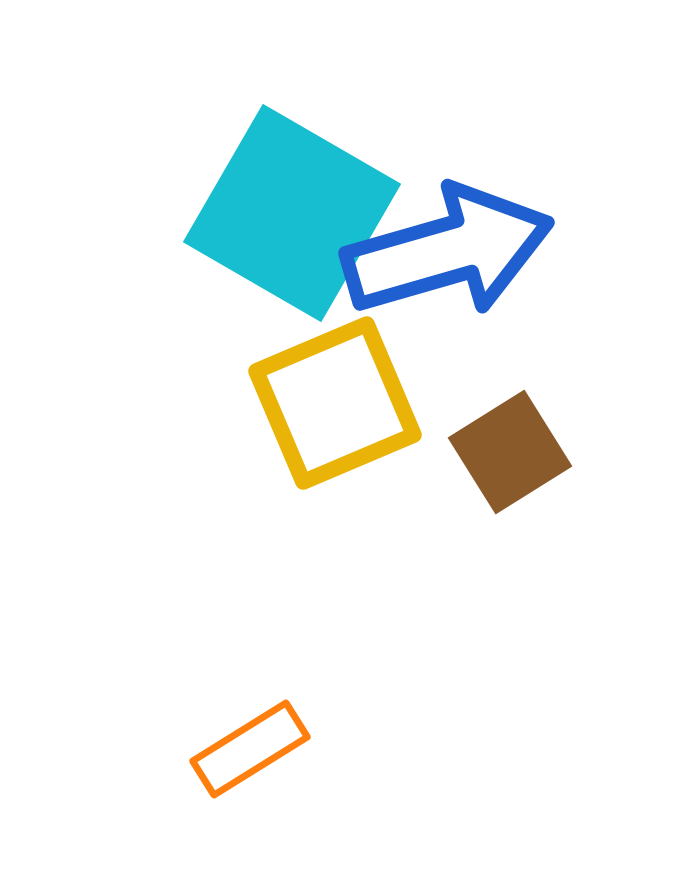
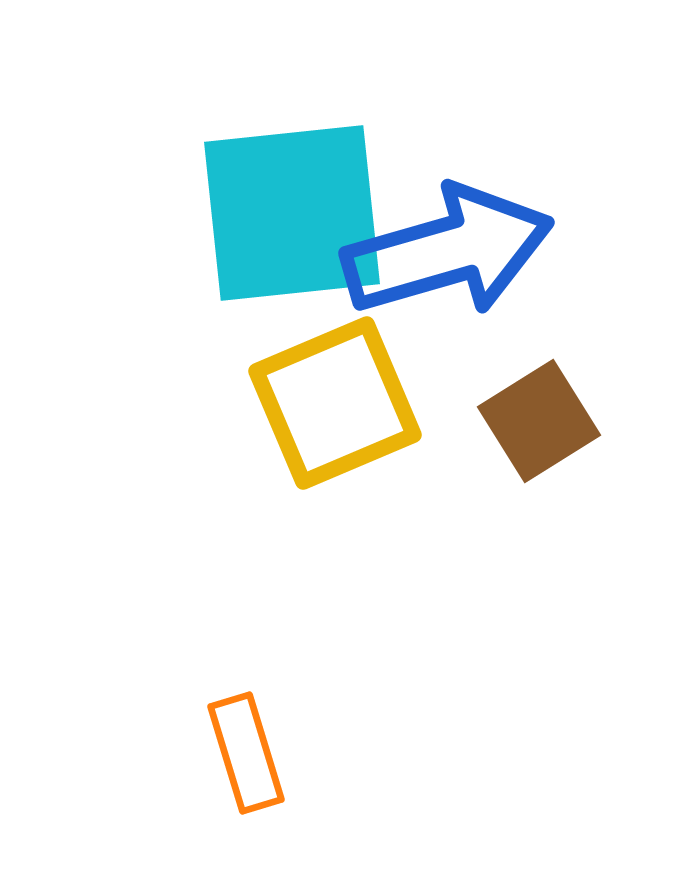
cyan square: rotated 36 degrees counterclockwise
brown square: moved 29 px right, 31 px up
orange rectangle: moved 4 px left, 4 px down; rotated 75 degrees counterclockwise
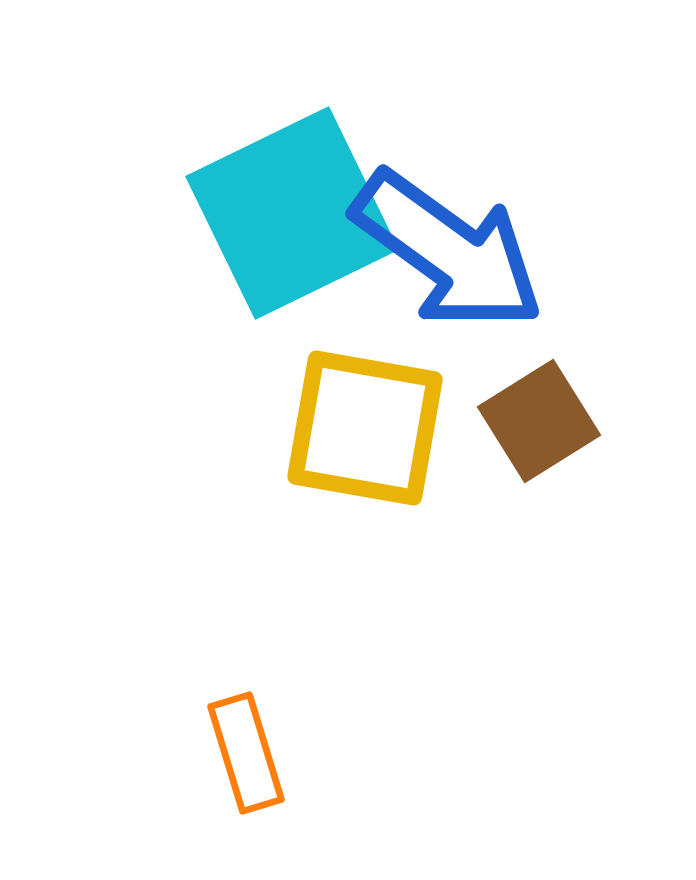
cyan square: rotated 20 degrees counterclockwise
blue arrow: rotated 52 degrees clockwise
yellow square: moved 30 px right, 25 px down; rotated 33 degrees clockwise
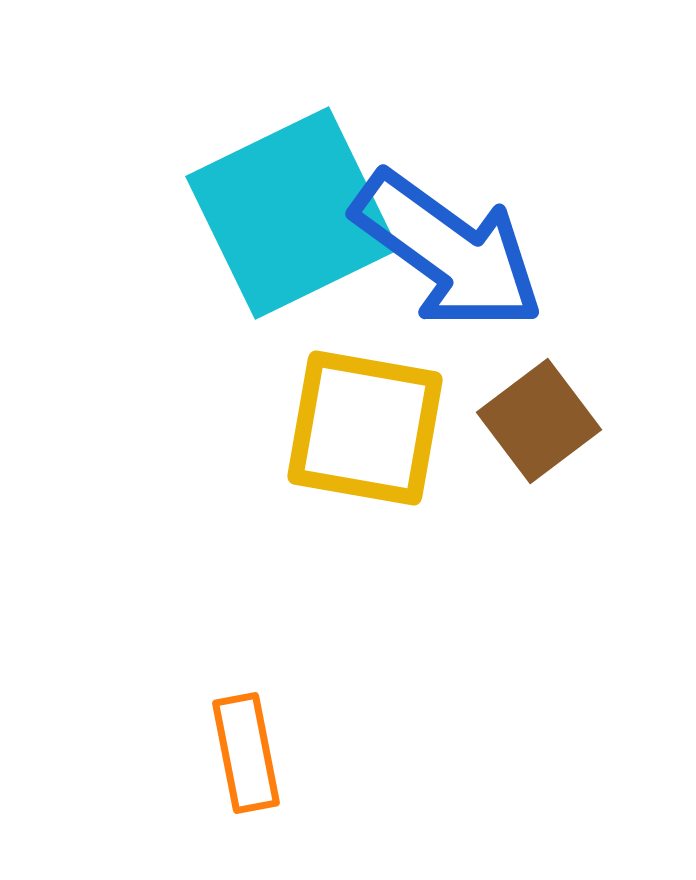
brown square: rotated 5 degrees counterclockwise
orange rectangle: rotated 6 degrees clockwise
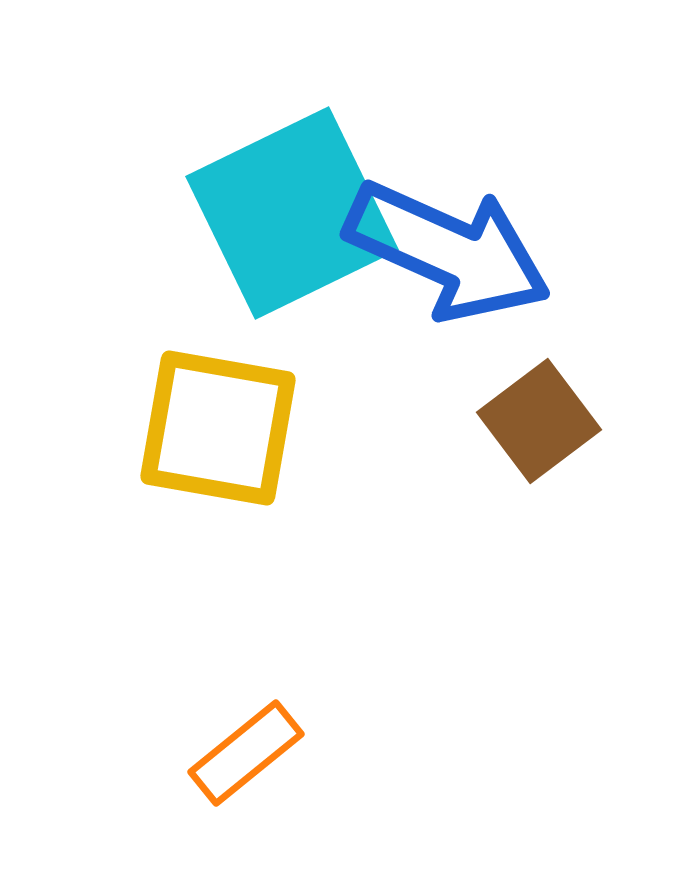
blue arrow: rotated 12 degrees counterclockwise
yellow square: moved 147 px left
orange rectangle: rotated 62 degrees clockwise
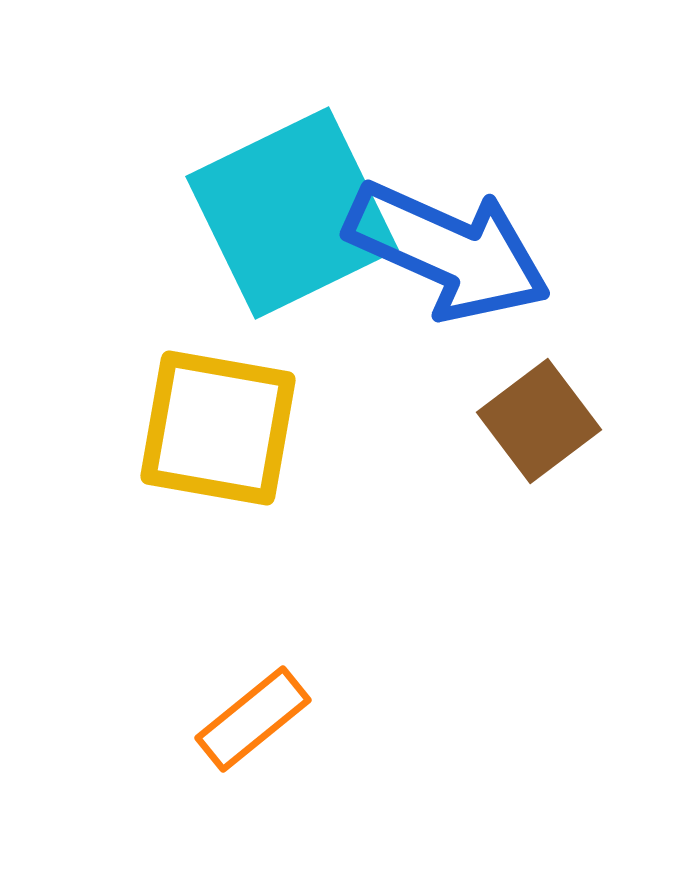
orange rectangle: moved 7 px right, 34 px up
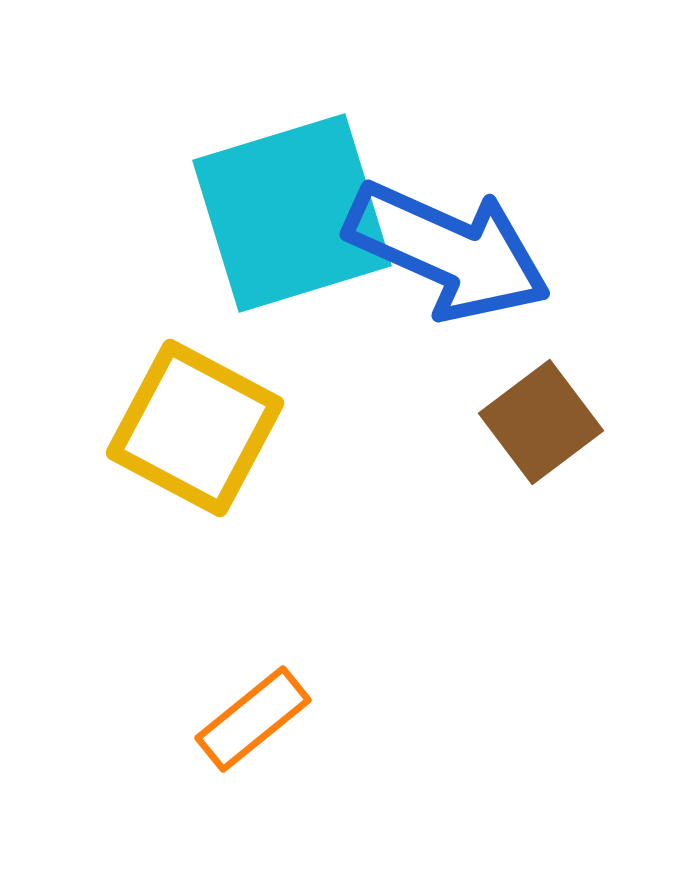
cyan square: rotated 9 degrees clockwise
brown square: moved 2 px right, 1 px down
yellow square: moved 23 px left; rotated 18 degrees clockwise
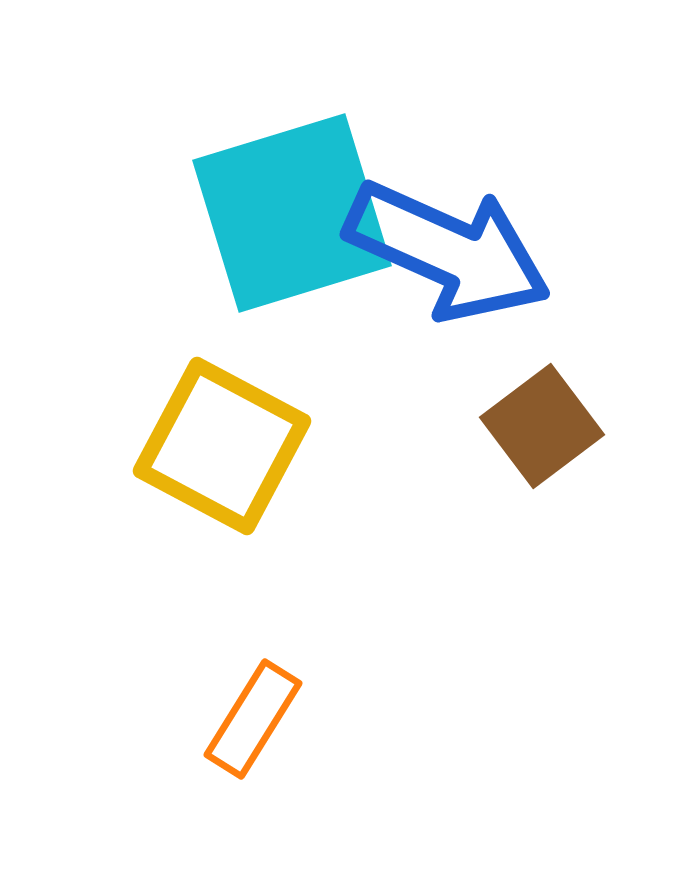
brown square: moved 1 px right, 4 px down
yellow square: moved 27 px right, 18 px down
orange rectangle: rotated 19 degrees counterclockwise
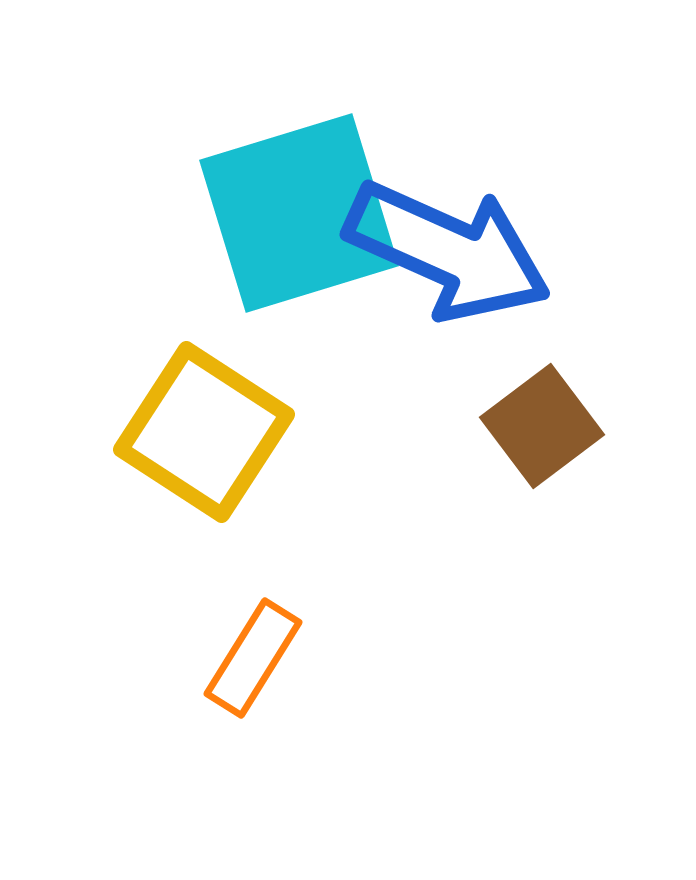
cyan square: moved 7 px right
yellow square: moved 18 px left, 14 px up; rotated 5 degrees clockwise
orange rectangle: moved 61 px up
